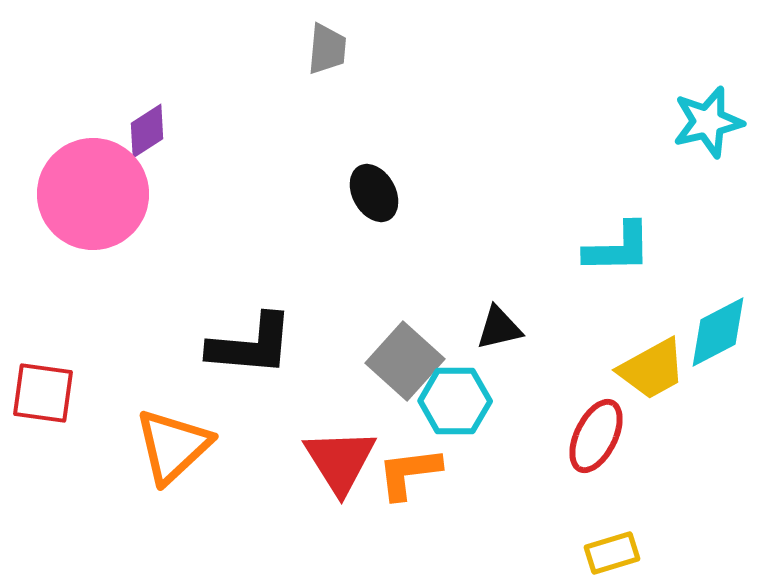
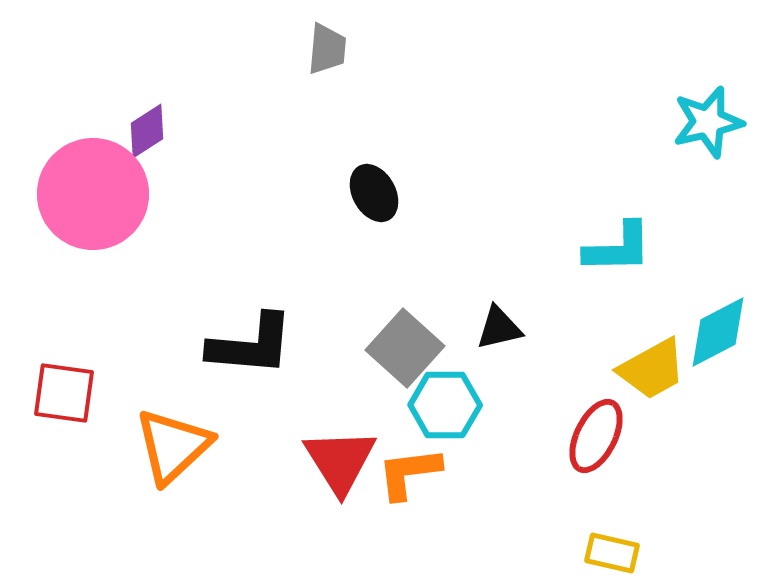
gray square: moved 13 px up
red square: moved 21 px right
cyan hexagon: moved 10 px left, 4 px down
yellow rectangle: rotated 30 degrees clockwise
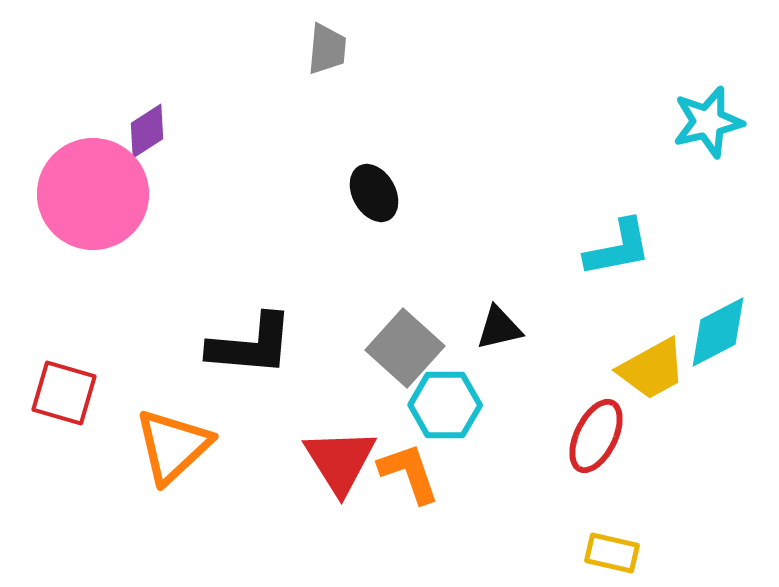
cyan L-shape: rotated 10 degrees counterclockwise
red square: rotated 8 degrees clockwise
orange L-shape: rotated 78 degrees clockwise
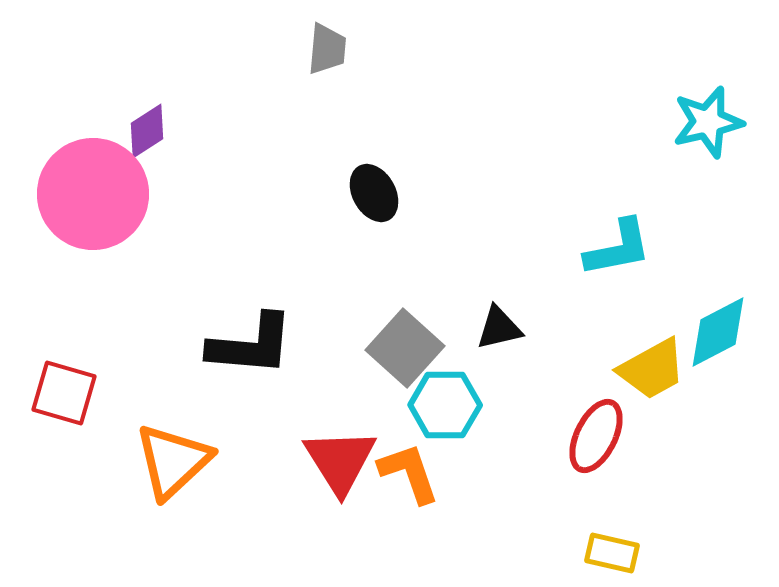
orange triangle: moved 15 px down
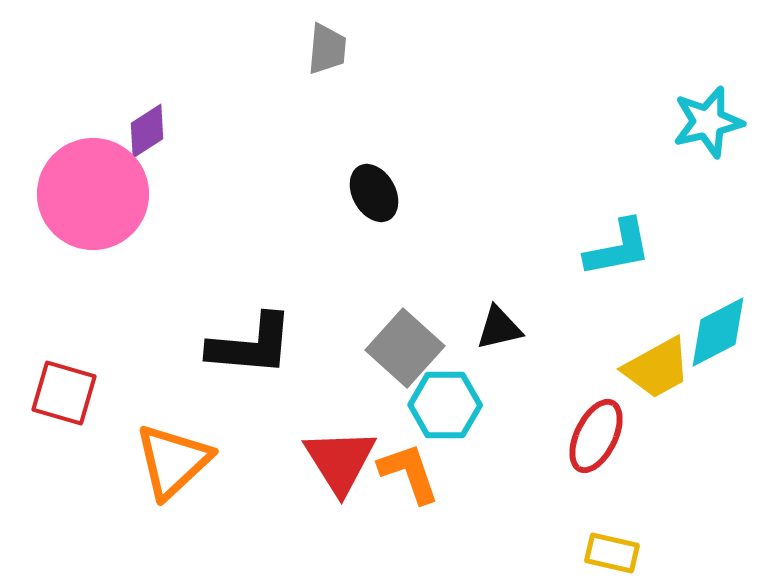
yellow trapezoid: moved 5 px right, 1 px up
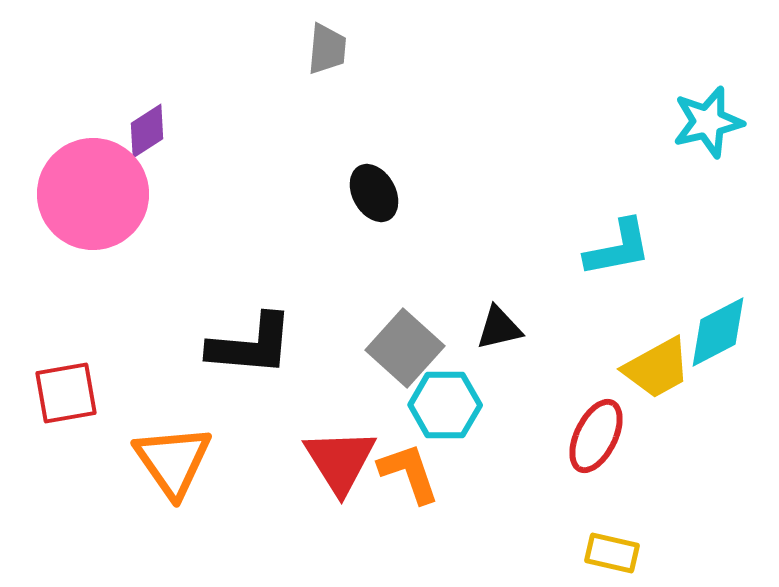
red square: moved 2 px right; rotated 26 degrees counterclockwise
orange triangle: rotated 22 degrees counterclockwise
